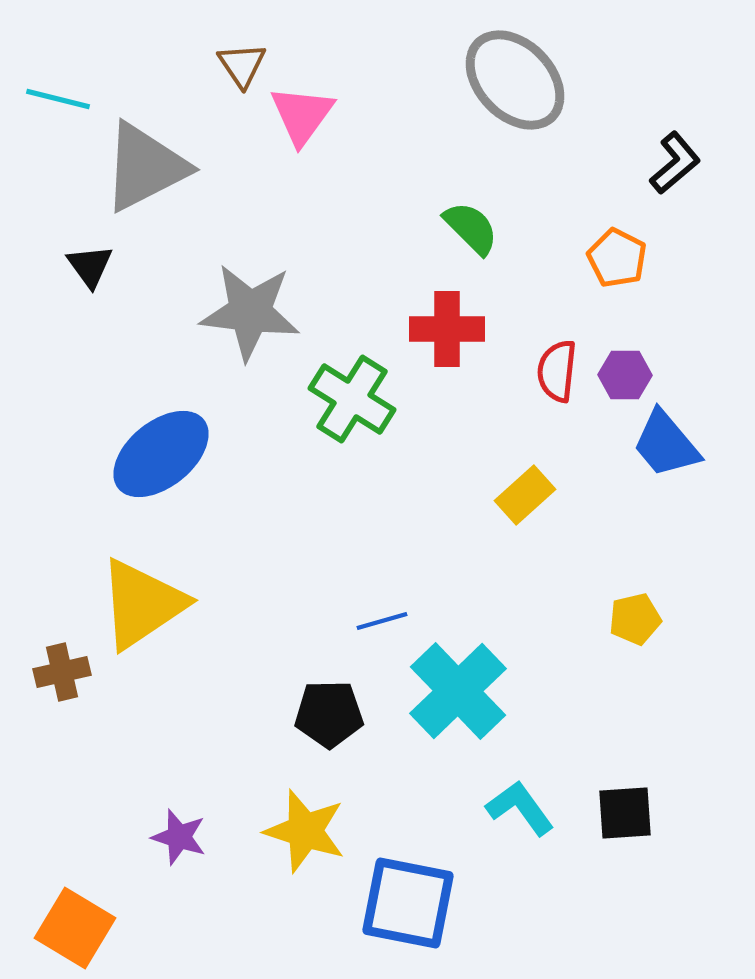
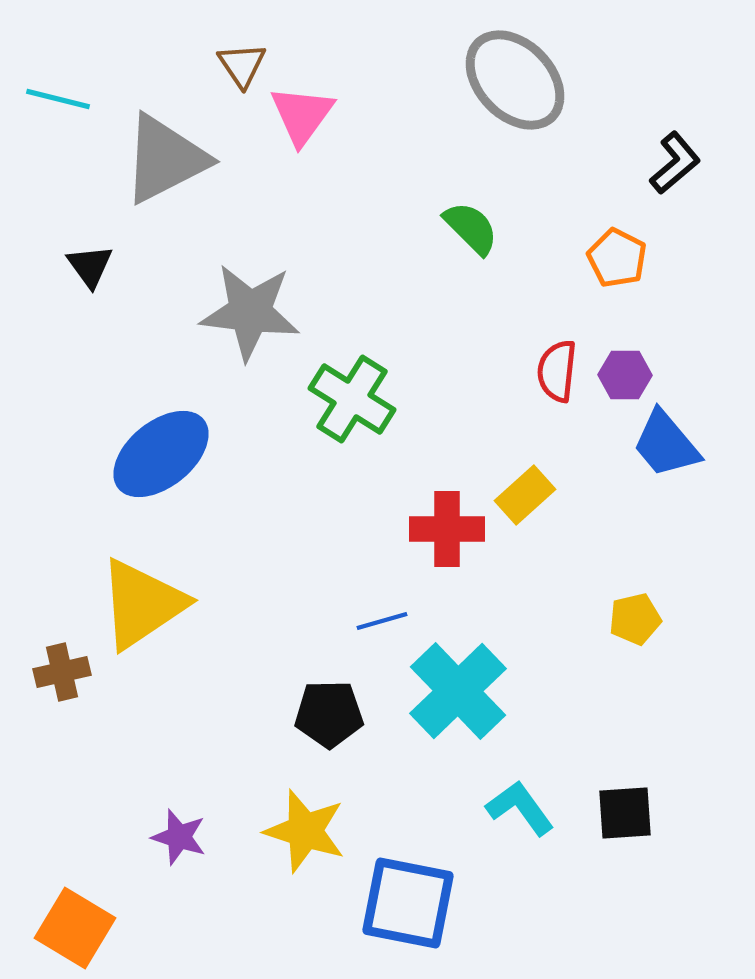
gray triangle: moved 20 px right, 8 px up
red cross: moved 200 px down
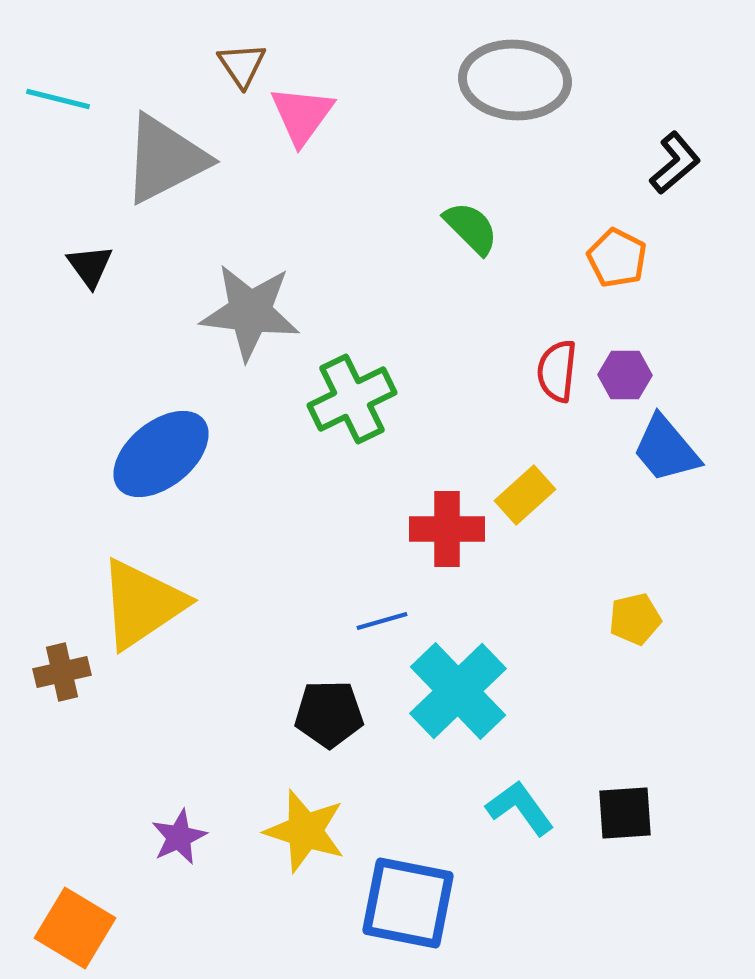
gray ellipse: rotated 42 degrees counterclockwise
green cross: rotated 32 degrees clockwise
blue trapezoid: moved 5 px down
purple star: rotated 30 degrees clockwise
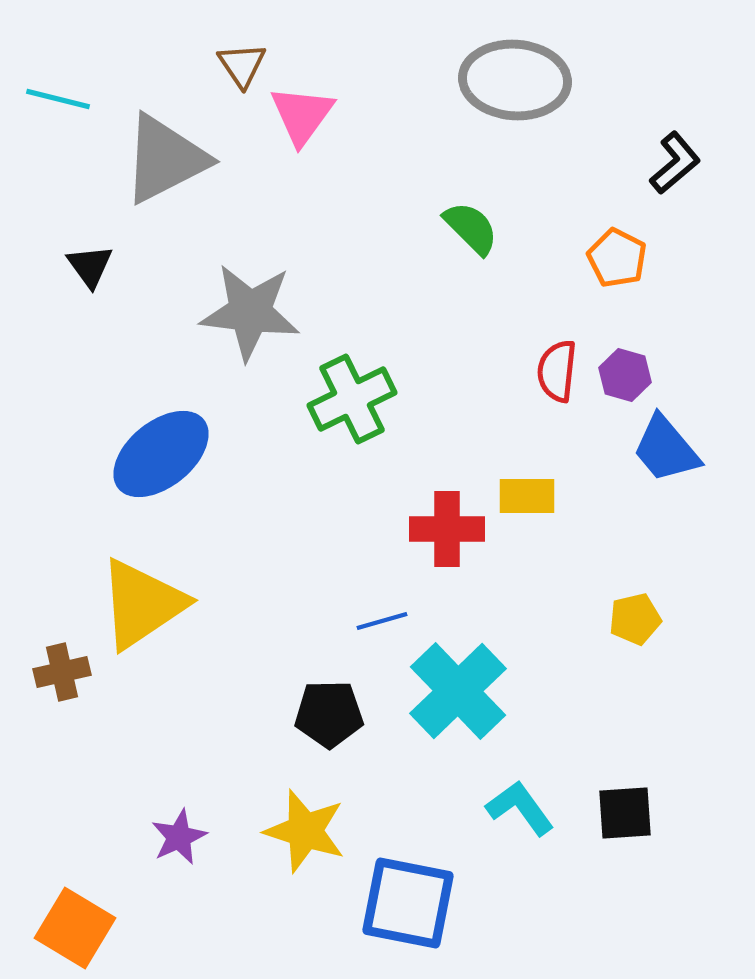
purple hexagon: rotated 15 degrees clockwise
yellow rectangle: moved 2 px right, 1 px down; rotated 42 degrees clockwise
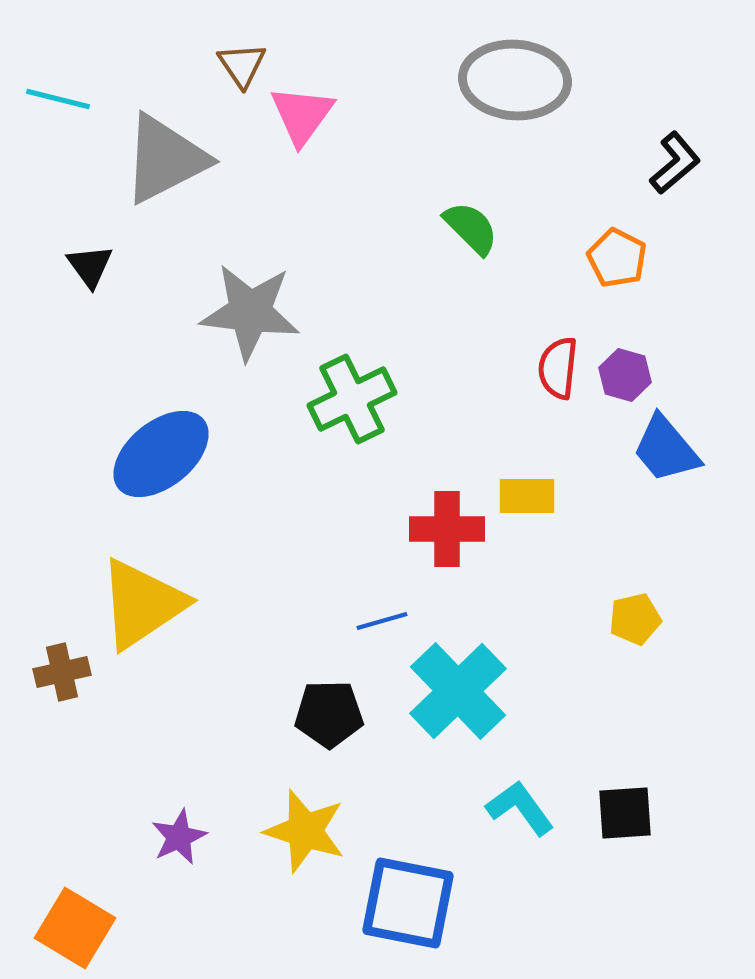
red semicircle: moved 1 px right, 3 px up
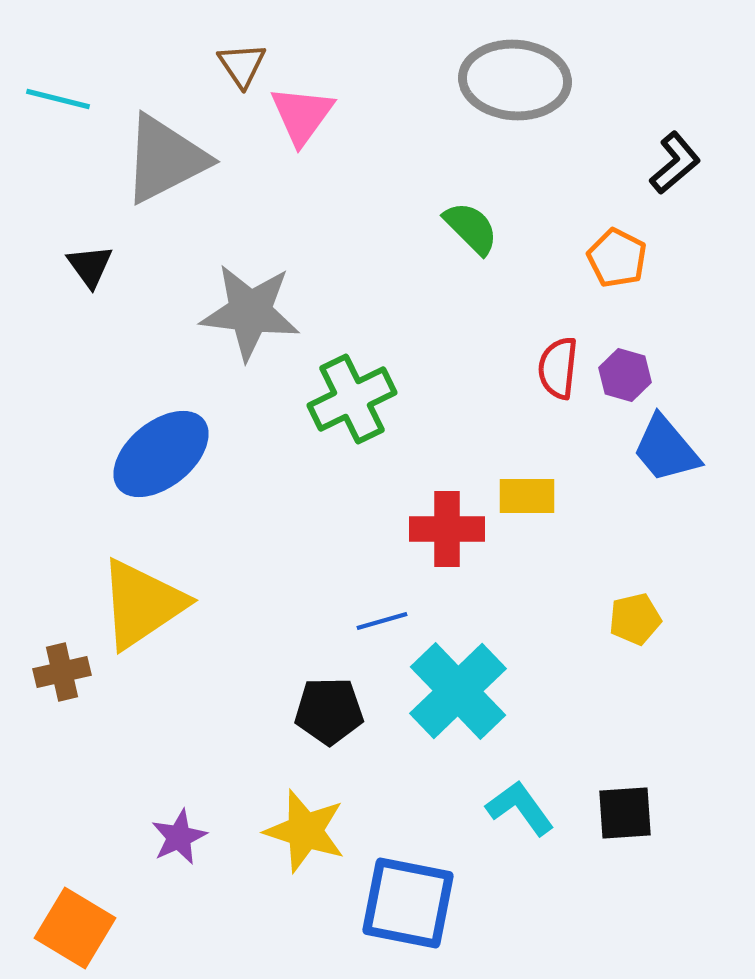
black pentagon: moved 3 px up
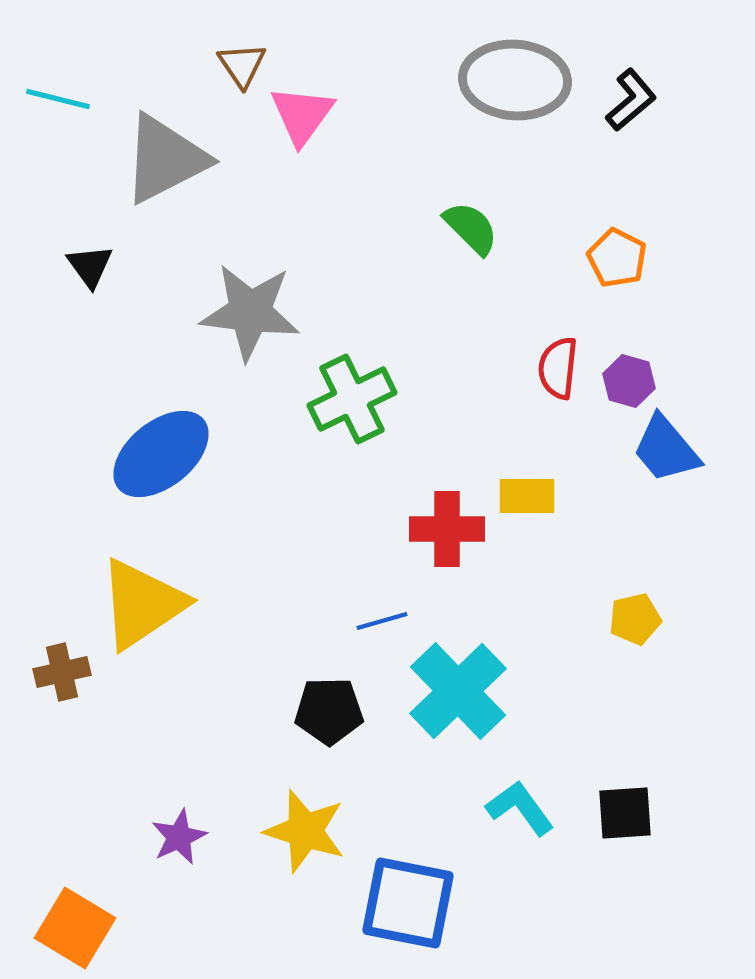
black L-shape: moved 44 px left, 63 px up
purple hexagon: moved 4 px right, 6 px down
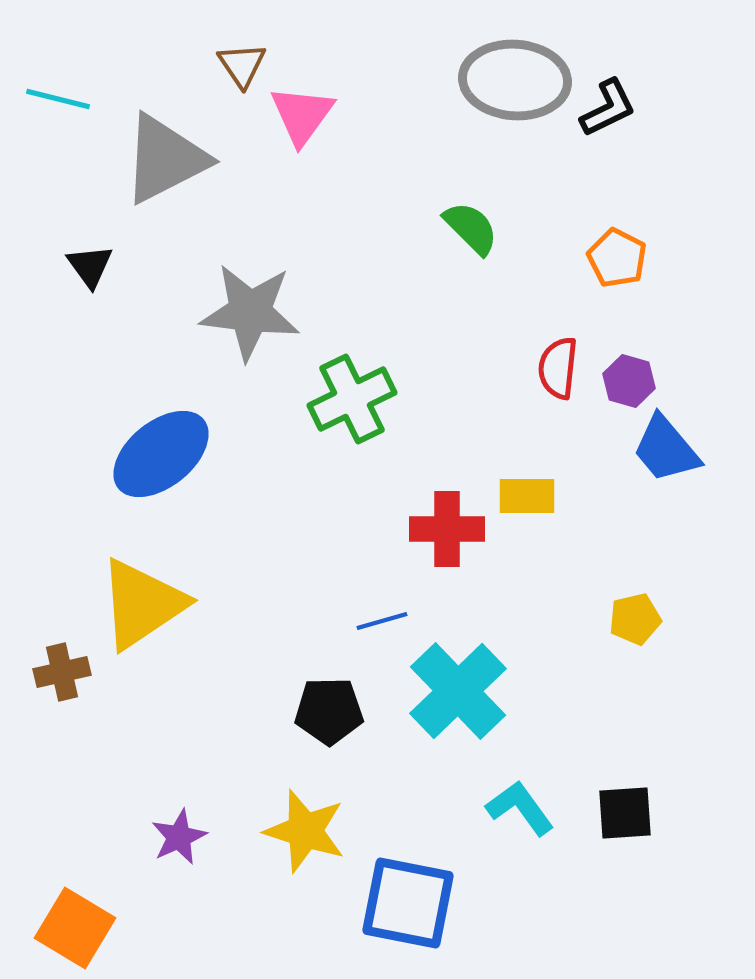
black L-shape: moved 23 px left, 8 px down; rotated 14 degrees clockwise
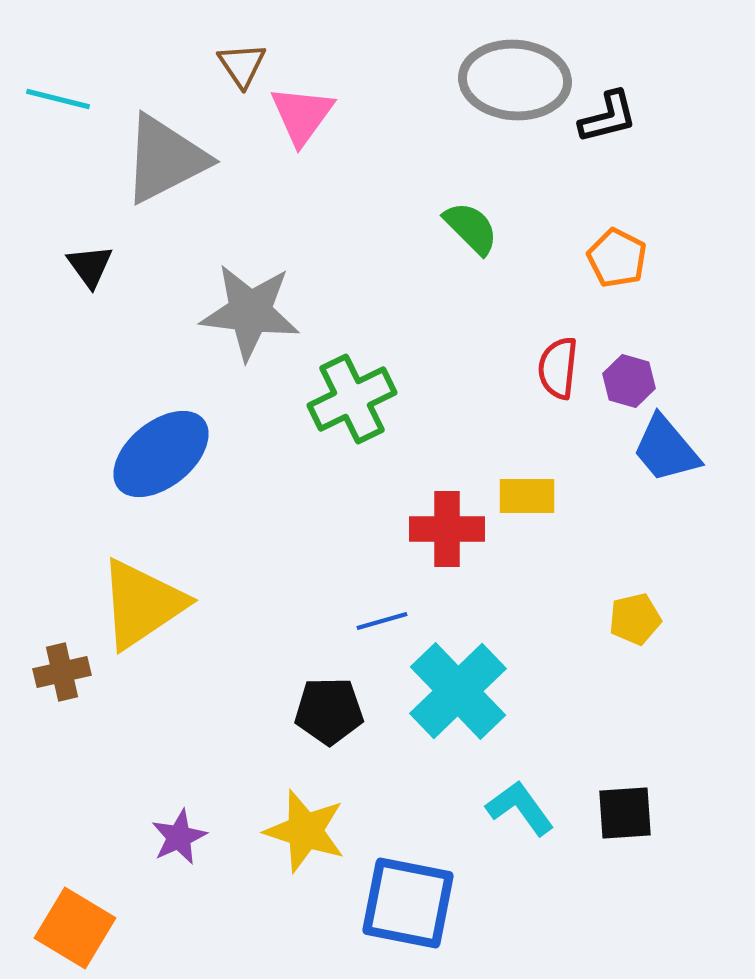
black L-shape: moved 9 px down; rotated 12 degrees clockwise
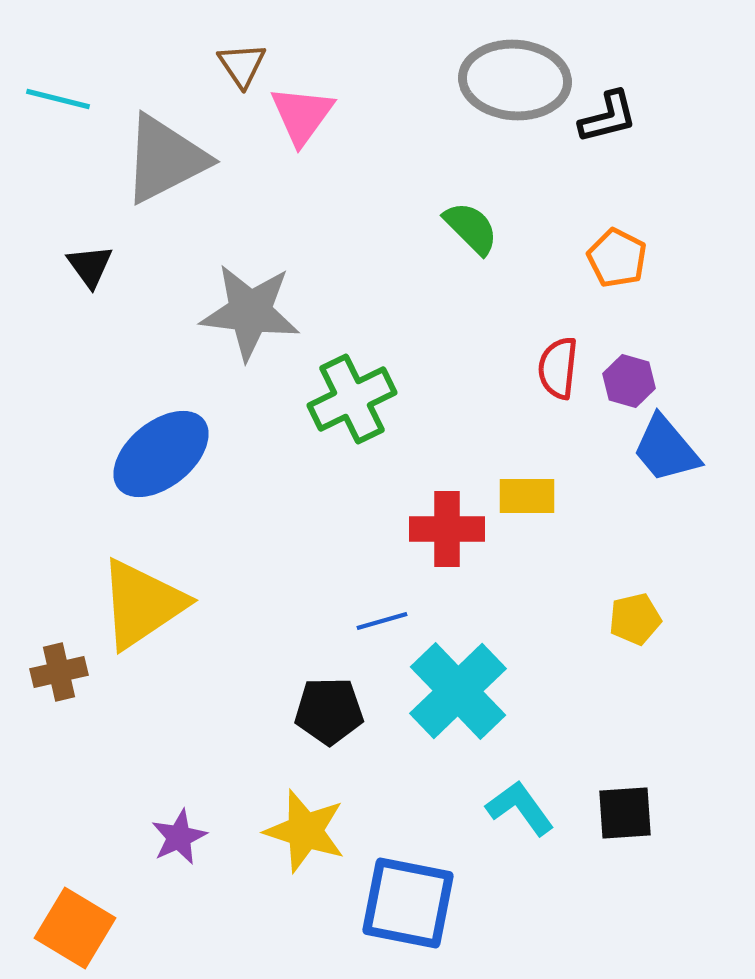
brown cross: moved 3 px left
